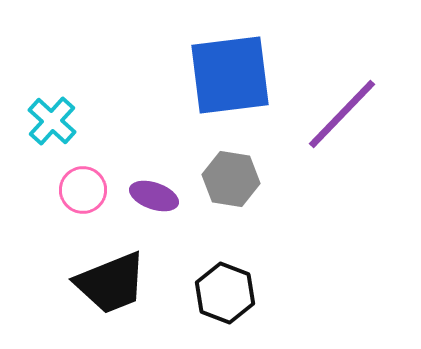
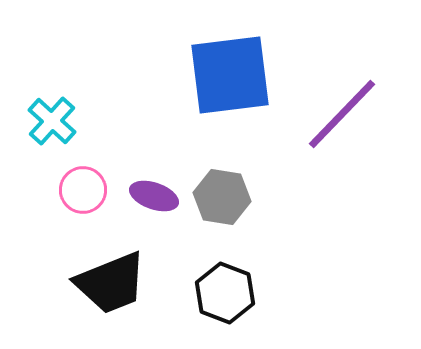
gray hexagon: moved 9 px left, 18 px down
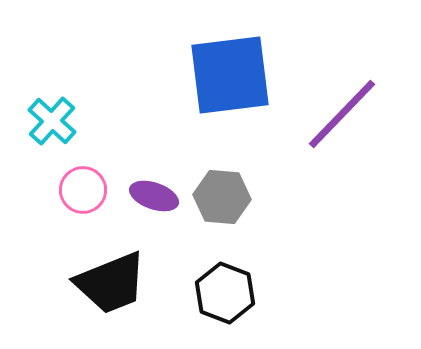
gray hexagon: rotated 4 degrees counterclockwise
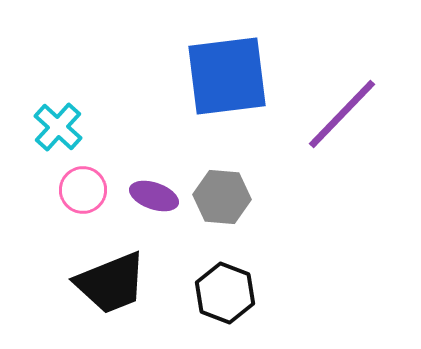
blue square: moved 3 px left, 1 px down
cyan cross: moved 6 px right, 6 px down
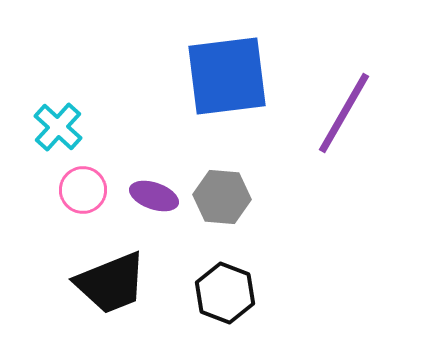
purple line: moved 2 px right, 1 px up; rotated 14 degrees counterclockwise
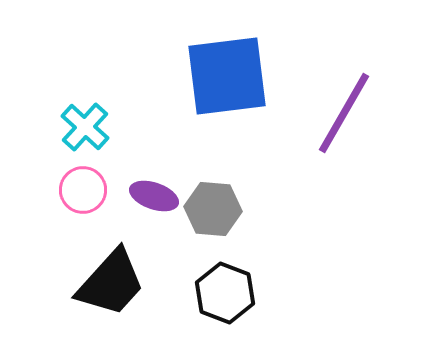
cyan cross: moved 27 px right
gray hexagon: moved 9 px left, 12 px down
black trapezoid: rotated 26 degrees counterclockwise
